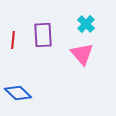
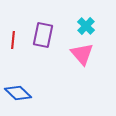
cyan cross: moved 2 px down
purple rectangle: rotated 15 degrees clockwise
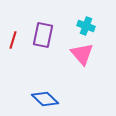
cyan cross: rotated 24 degrees counterclockwise
red line: rotated 12 degrees clockwise
blue diamond: moved 27 px right, 6 px down
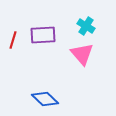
cyan cross: rotated 12 degrees clockwise
purple rectangle: rotated 75 degrees clockwise
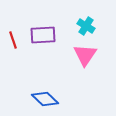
red line: rotated 36 degrees counterclockwise
pink triangle: moved 3 px right, 1 px down; rotated 15 degrees clockwise
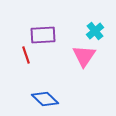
cyan cross: moved 9 px right, 5 px down; rotated 18 degrees clockwise
red line: moved 13 px right, 15 px down
pink triangle: moved 1 px left, 1 px down
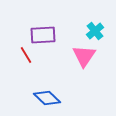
red line: rotated 12 degrees counterclockwise
blue diamond: moved 2 px right, 1 px up
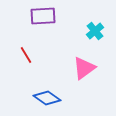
purple rectangle: moved 19 px up
pink triangle: moved 12 px down; rotated 20 degrees clockwise
blue diamond: rotated 8 degrees counterclockwise
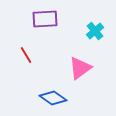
purple rectangle: moved 2 px right, 3 px down
pink triangle: moved 4 px left
blue diamond: moved 6 px right
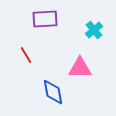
cyan cross: moved 1 px left, 1 px up
pink triangle: rotated 35 degrees clockwise
blue diamond: moved 6 px up; rotated 44 degrees clockwise
